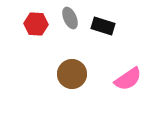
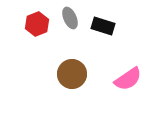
red hexagon: moved 1 px right; rotated 25 degrees counterclockwise
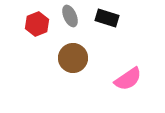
gray ellipse: moved 2 px up
black rectangle: moved 4 px right, 8 px up
brown circle: moved 1 px right, 16 px up
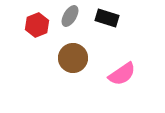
gray ellipse: rotated 55 degrees clockwise
red hexagon: moved 1 px down
pink semicircle: moved 6 px left, 5 px up
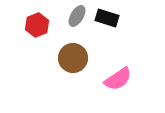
gray ellipse: moved 7 px right
pink semicircle: moved 4 px left, 5 px down
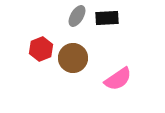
black rectangle: rotated 20 degrees counterclockwise
red hexagon: moved 4 px right, 24 px down
